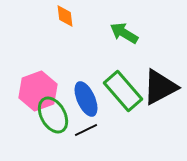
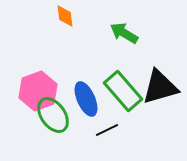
black triangle: rotated 12 degrees clockwise
green ellipse: rotated 6 degrees counterclockwise
black line: moved 21 px right
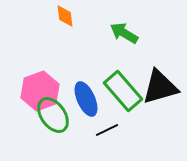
pink hexagon: moved 2 px right
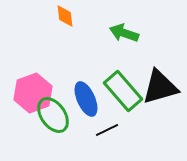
green arrow: rotated 12 degrees counterclockwise
pink hexagon: moved 7 px left, 2 px down
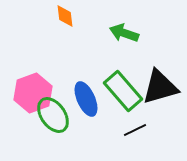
black line: moved 28 px right
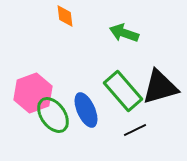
blue ellipse: moved 11 px down
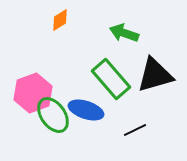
orange diamond: moved 5 px left, 4 px down; rotated 65 degrees clockwise
black triangle: moved 5 px left, 12 px up
green rectangle: moved 12 px left, 12 px up
blue ellipse: rotated 48 degrees counterclockwise
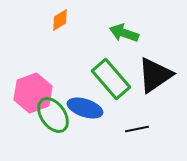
black triangle: rotated 18 degrees counterclockwise
blue ellipse: moved 1 px left, 2 px up
black line: moved 2 px right, 1 px up; rotated 15 degrees clockwise
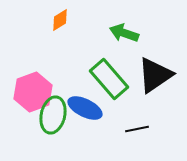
green rectangle: moved 2 px left
pink hexagon: moved 1 px up
blue ellipse: rotated 8 degrees clockwise
green ellipse: rotated 48 degrees clockwise
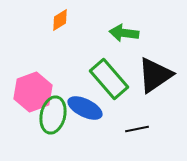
green arrow: rotated 12 degrees counterclockwise
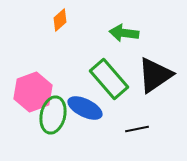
orange diamond: rotated 10 degrees counterclockwise
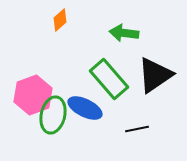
pink hexagon: moved 3 px down
